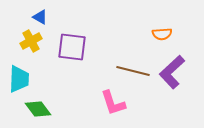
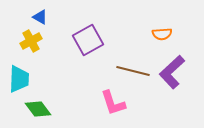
purple square: moved 16 px right, 7 px up; rotated 36 degrees counterclockwise
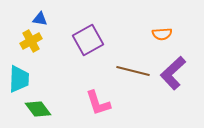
blue triangle: moved 2 px down; rotated 21 degrees counterclockwise
purple L-shape: moved 1 px right, 1 px down
pink L-shape: moved 15 px left
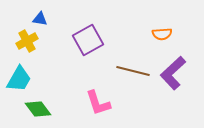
yellow cross: moved 4 px left
cyan trapezoid: rotated 28 degrees clockwise
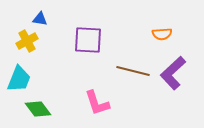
purple square: rotated 32 degrees clockwise
cyan trapezoid: rotated 8 degrees counterclockwise
pink L-shape: moved 1 px left
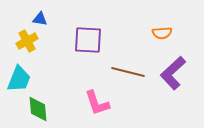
orange semicircle: moved 1 px up
brown line: moved 5 px left, 1 px down
green diamond: rotated 32 degrees clockwise
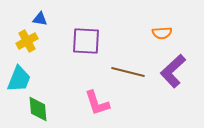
purple square: moved 2 px left, 1 px down
purple L-shape: moved 2 px up
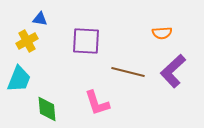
green diamond: moved 9 px right
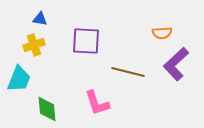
yellow cross: moved 7 px right, 4 px down; rotated 10 degrees clockwise
purple L-shape: moved 3 px right, 7 px up
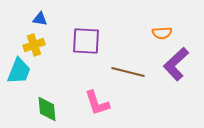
cyan trapezoid: moved 8 px up
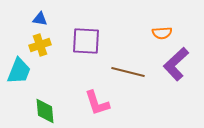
yellow cross: moved 6 px right
green diamond: moved 2 px left, 2 px down
